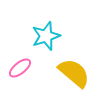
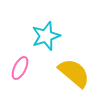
pink ellipse: rotated 25 degrees counterclockwise
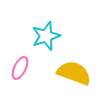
yellow semicircle: rotated 20 degrees counterclockwise
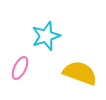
yellow semicircle: moved 6 px right
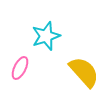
yellow semicircle: moved 4 px right, 1 px up; rotated 28 degrees clockwise
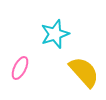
cyan star: moved 9 px right, 2 px up
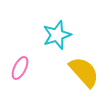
cyan star: moved 2 px right, 1 px down
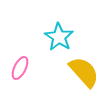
cyan star: moved 2 px right, 2 px down; rotated 20 degrees counterclockwise
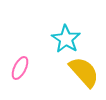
cyan star: moved 7 px right, 2 px down
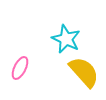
cyan star: rotated 8 degrees counterclockwise
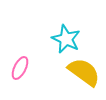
yellow semicircle: rotated 12 degrees counterclockwise
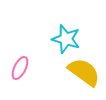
cyan star: rotated 8 degrees counterclockwise
